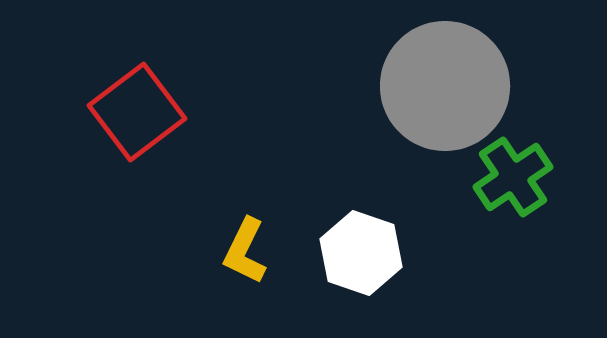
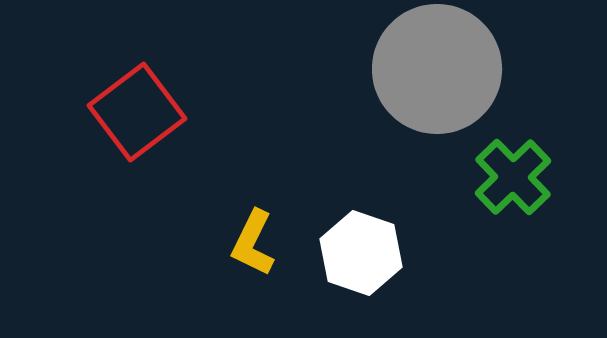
gray circle: moved 8 px left, 17 px up
green cross: rotated 10 degrees counterclockwise
yellow L-shape: moved 8 px right, 8 px up
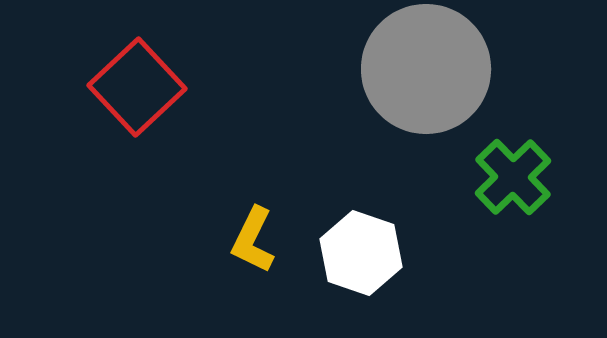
gray circle: moved 11 px left
red square: moved 25 px up; rotated 6 degrees counterclockwise
yellow L-shape: moved 3 px up
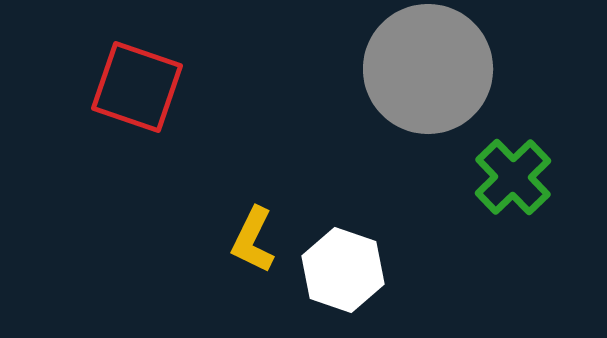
gray circle: moved 2 px right
red square: rotated 28 degrees counterclockwise
white hexagon: moved 18 px left, 17 px down
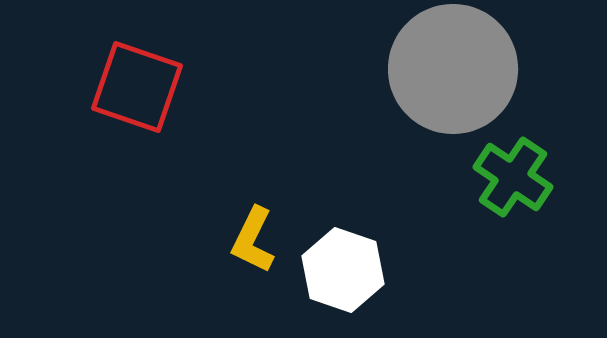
gray circle: moved 25 px right
green cross: rotated 12 degrees counterclockwise
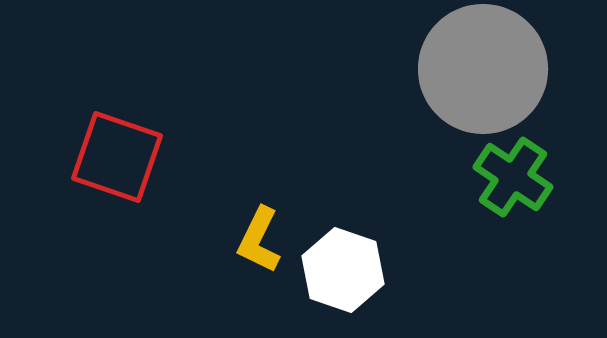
gray circle: moved 30 px right
red square: moved 20 px left, 70 px down
yellow L-shape: moved 6 px right
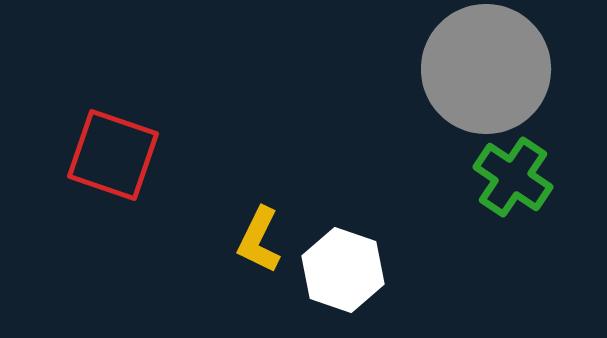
gray circle: moved 3 px right
red square: moved 4 px left, 2 px up
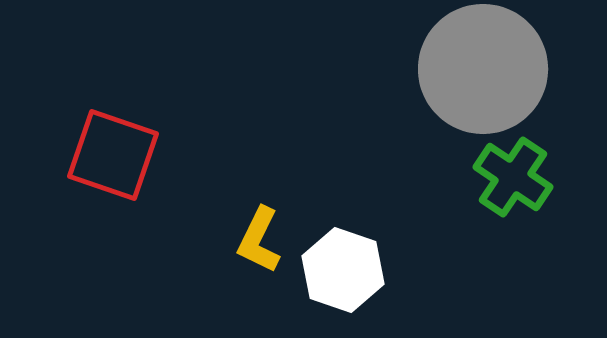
gray circle: moved 3 px left
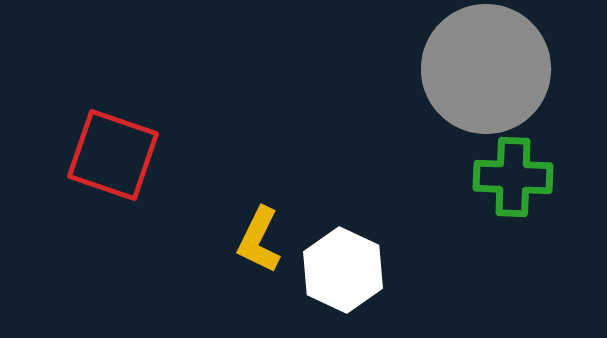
gray circle: moved 3 px right
green cross: rotated 32 degrees counterclockwise
white hexagon: rotated 6 degrees clockwise
